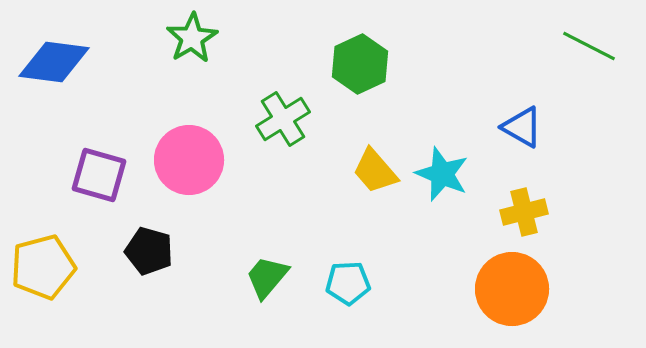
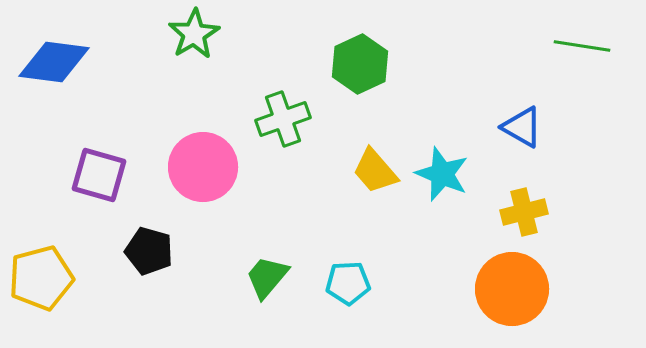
green star: moved 2 px right, 4 px up
green line: moved 7 px left; rotated 18 degrees counterclockwise
green cross: rotated 12 degrees clockwise
pink circle: moved 14 px right, 7 px down
yellow pentagon: moved 2 px left, 11 px down
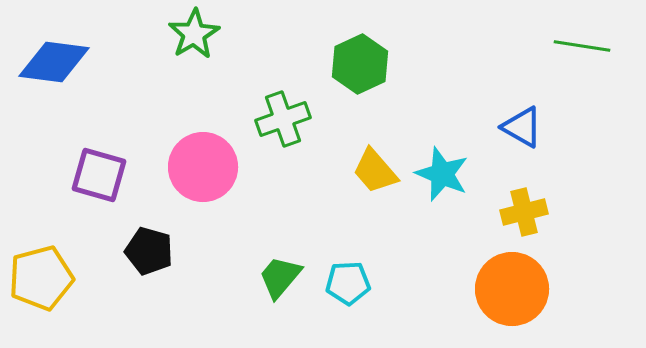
green trapezoid: moved 13 px right
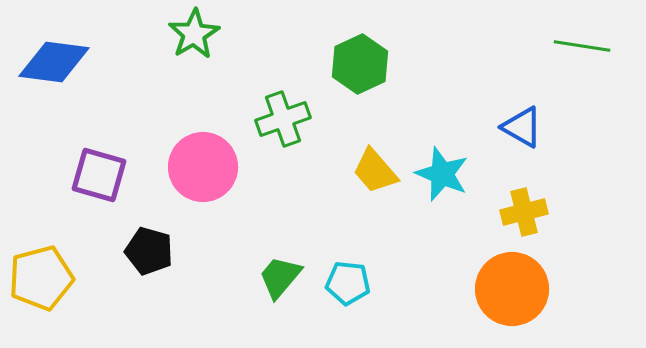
cyan pentagon: rotated 9 degrees clockwise
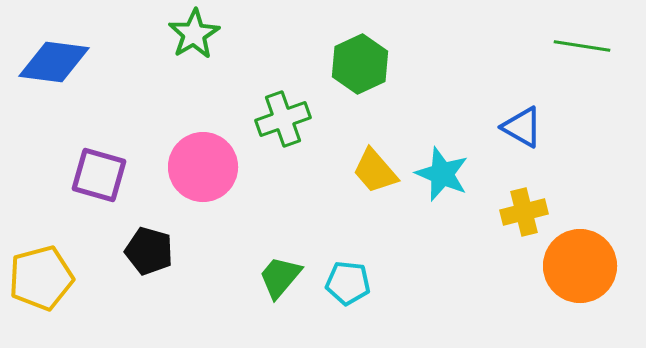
orange circle: moved 68 px right, 23 px up
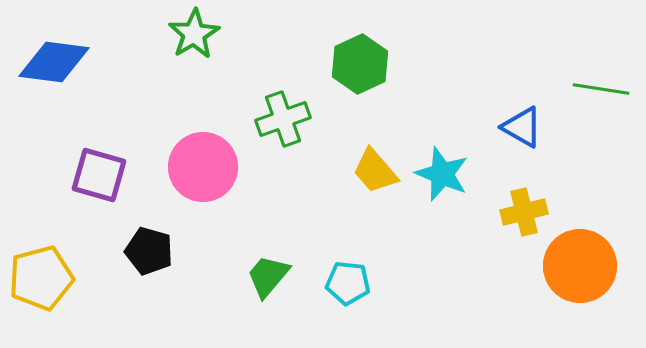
green line: moved 19 px right, 43 px down
green trapezoid: moved 12 px left, 1 px up
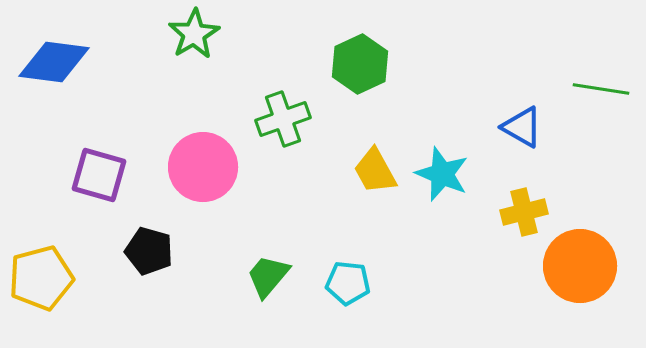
yellow trapezoid: rotated 12 degrees clockwise
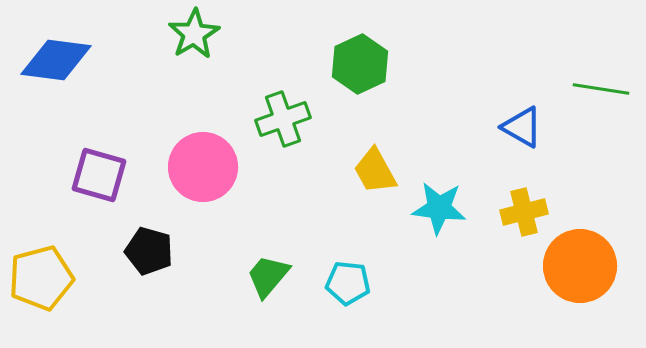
blue diamond: moved 2 px right, 2 px up
cyan star: moved 3 px left, 34 px down; rotated 16 degrees counterclockwise
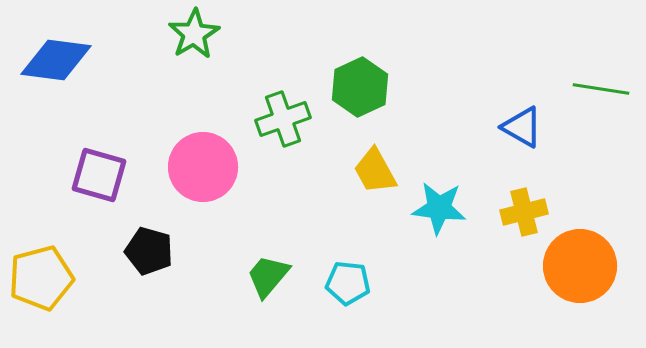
green hexagon: moved 23 px down
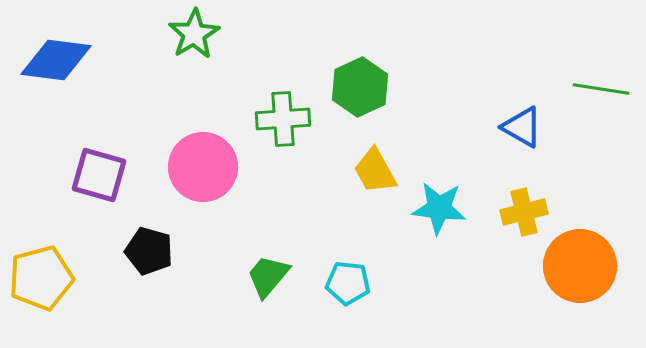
green cross: rotated 16 degrees clockwise
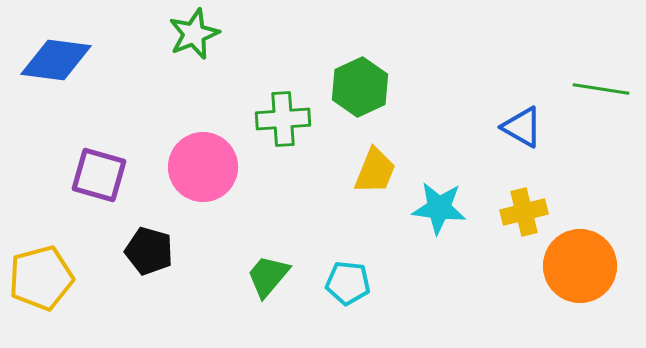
green star: rotated 9 degrees clockwise
yellow trapezoid: rotated 129 degrees counterclockwise
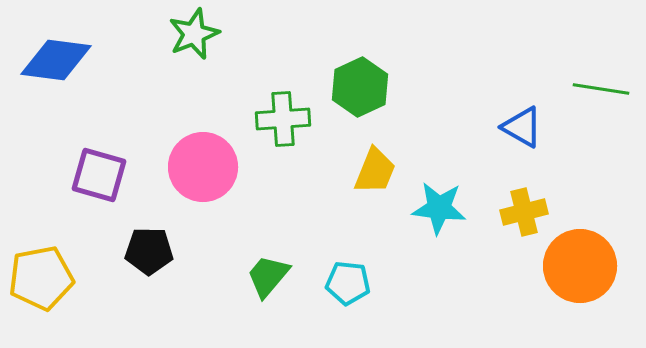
black pentagon: rotated 15 degrees counterclockwise
yellow pentagon: rotated 4 degrees clockwise
